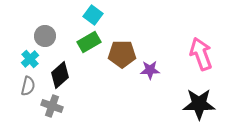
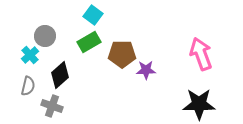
cyan cross: moved 4 px up
purple star: moved 4 px left
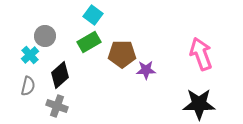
gray cross: moved 5 px right
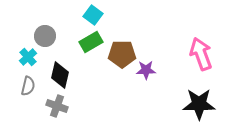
green rectangle: moved 2 px right
cyan cross: moved 2 px left, 2 px down
black diamond: rotated 36 degrees counterclockwise
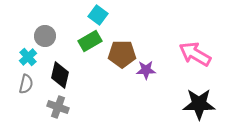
cyan square: moved 5 px right
green rectangle: moved 1 px left, 1 px up
pink arrow: moved 6 px left; rotated 40 degrees counterclockwise
gray semicircle: moved 2 px left, 2 px up
gray cross: moved 1 px right, 1 px down
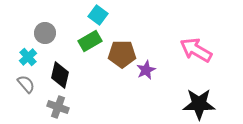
gray circle: moved 3 px up
pink arrow: moved 1 px right, 4 px up
purple star: rotated 24 degrees counterclockwise
gray semicircle: rotated 54 degrees counterclockwise
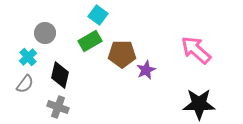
pink arrow: rotated 12 degrees clockwise
gray semicircle: moved 1 px left; rotated 78 degrees clockwise
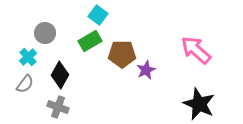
black diamond: rotated 16 degrees clockwise
black star: rotated 24 degrees clockwise
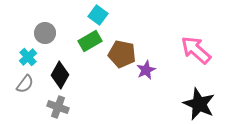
brown pentagon: rotated 12 degrees clockwise
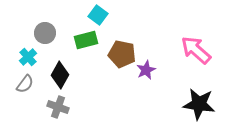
green rectangle: moved 4 px left, 1 px up; rotated 15 degrees clockwise
black star: rotated 16 degrees counterclockwise
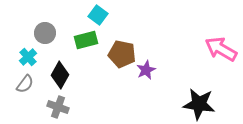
pink arrow: moved 25 px right, 1 px up; rotated 12 degrees counterclockwise
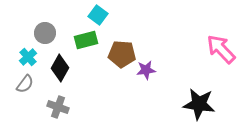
pink arrow: rotated 16 degrees clockwise
brown pentagon: rotated 8 degrees counterclockwise
purple star: rotated 18 degrees clockwise
black diamond: moved 7 px up
